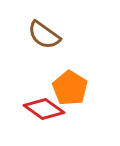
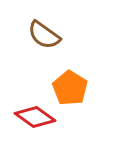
red diamond: moved 9 px left, 8 px down
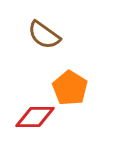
red diamond: rotated 36 degrees counterclockwise
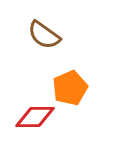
orange pentagon: rotated 16 degrees clockwise
